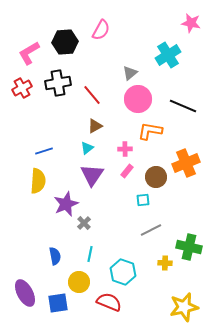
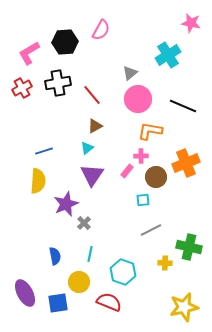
pink cross: moved 16 px right, 7 px down
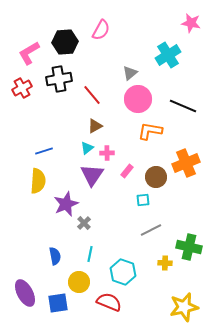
black cross: moved 1 px right, 4 px up
pink cross: moved 34 px left, 3 px up
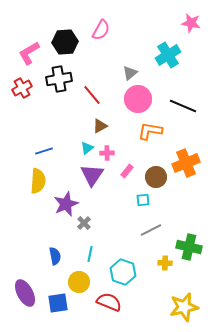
brown triangle: moved 5 px right
